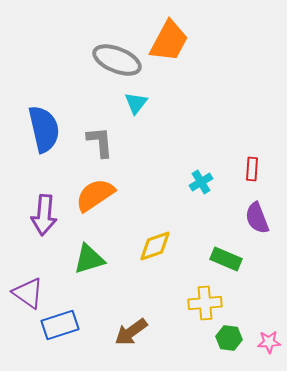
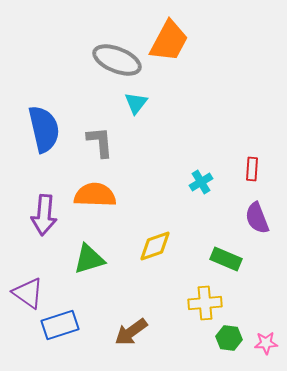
orange semicircle: rotated 36 degrees clockwise
pink star: moved 3 px left, 1 px down
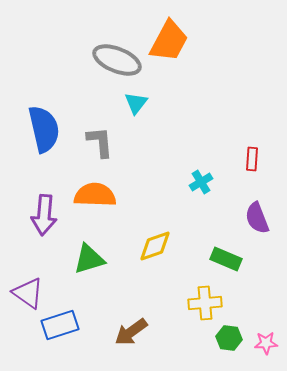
red rectangle: moved 10 px up
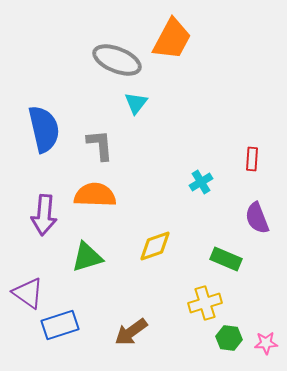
orange trapezoid: moved 3 px right, 2 px up
gray L-shape: moved 3 px down
green triangle: moved 2 px left, 2 px up
yellow cross: rotated 12 degrees counterclockwise
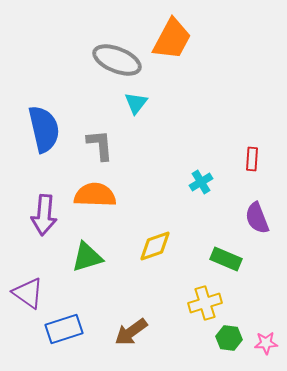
blue rectangle: moved 4 px right, 4 px down
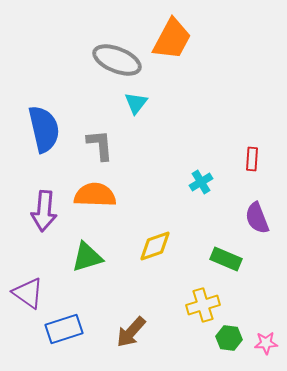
purple arrow: moved 4 px up
yellow cross: moved 2 px left, 2 px down
brown arrow: rotated 12 degrees counterclockwise
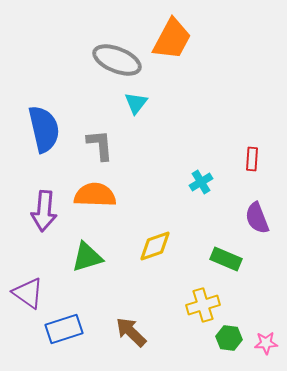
brown arrow: rotated 92 degrees clockwise
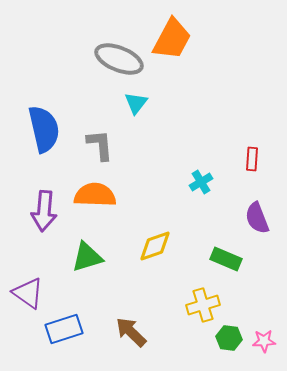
gray ellipse: moved 2 px right, 1 px up
pink star: moved 2 px left, 2 px up
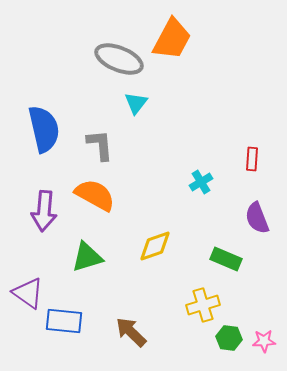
orange semicircle: rotated 27 degrees clockwise
blue rectangle: moved 8 px up; rotated 24 degrees clockwise
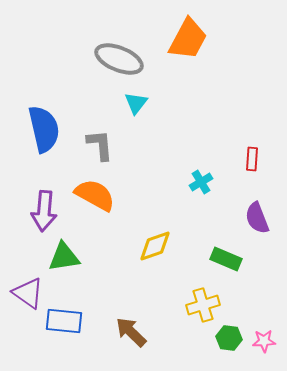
orange trapezoid: moved 16 px right
green triangle: moved 23 px left; rotated 8 degrees clockwise
